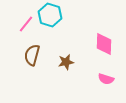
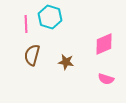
cyan hexagon: moved 2 px down
pink line: rotated 42 degrees counterclockwise
pink diamond: rotated 65 degrees clockwise
brown star: rotated 21 degrees clockwise
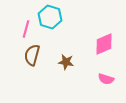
pink line: moved 5 px down; rotated 18 degrees clockwise
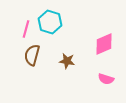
cyan hexagon: moved 5 px down
brown star: moved 1 px right, 1 px up
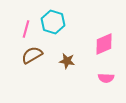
cyan hexagon: moved 3 px right
brown semicircle: rotated 45 degrees clockwise
pink semicircle: moved 1 px up; rotated 14 degrees counterclockwise
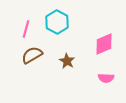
cyan hexagon: moved 4 px right; rotated 10 degrees clockwise
brown star: rotated 21 degrees clockwise
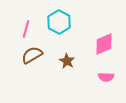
cyan hexagon: moved 2 px right
pink semicircle: moved 1 px up
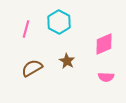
brown semicircle: moved 13 px down
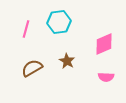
cyan hexagon: rotated 25 degrees clockwise
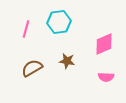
brown star: rotated 21 degrees counterclockwise
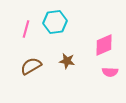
cyan hexagon: moved 4 px left
pink diamond: moved 1 px down
brown semicircle: moved 1 px left, 2 px up
pink semicircle: moved 4 px right, 5 px up
